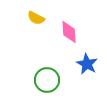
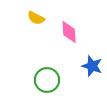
blue star: moved 5 px right, 2 px down; rotated 10 degrees counterclockwise
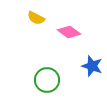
pink diamond: rotated 50 degrees counterclockwise
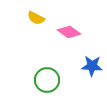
blue star: rotated 15 degrees counterclockwise
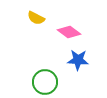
blue star: moved 14 px left, 6 px up
green circle: moved 2 px left, 2 px down
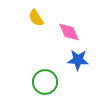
yellow semicircle: rotated 30 degrees clockwise
pink diamond: rotated 30 degrees clockwise
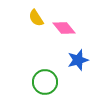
pink diamond: moved 5 px left, 4 px up; rotated 15 degrees counterclockwise
blue star: rotated 20 degrees counterclockwise
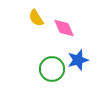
pink diamond: rotated 15 degrees clockwise
green circle: moved 7 px right, 13 px up
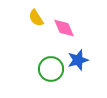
green circle: moved 1 px left
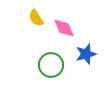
blue star: moved 8 px right, 6 px up
green circle: moved 4 px up
